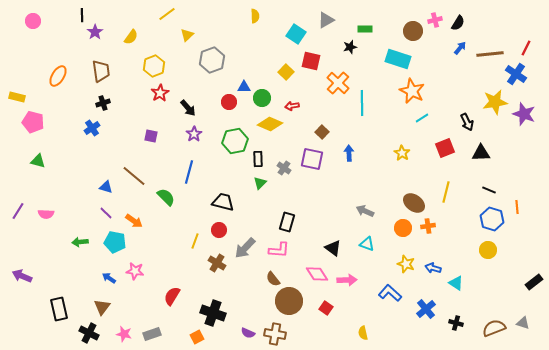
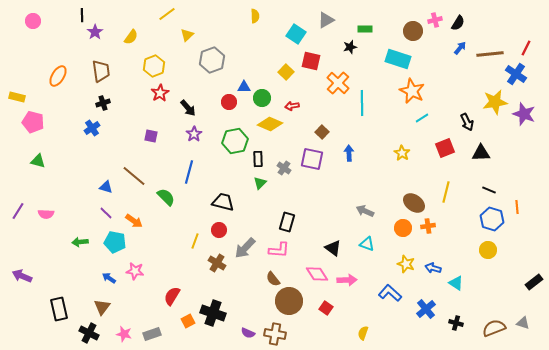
yellow semicircle at (363, 333): rotated 32 degrees clockwise
orange square at (197, 337): moved 9 px left, 16 px up
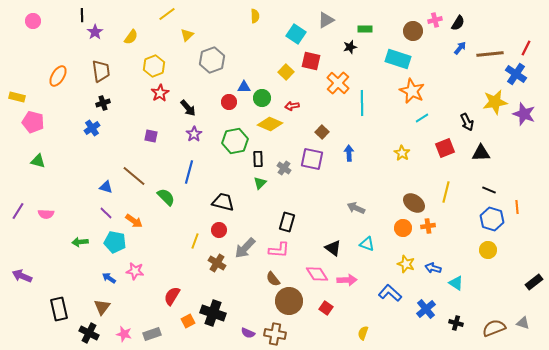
gray arrow at (365, 211): moved 9 px left, 3 px up
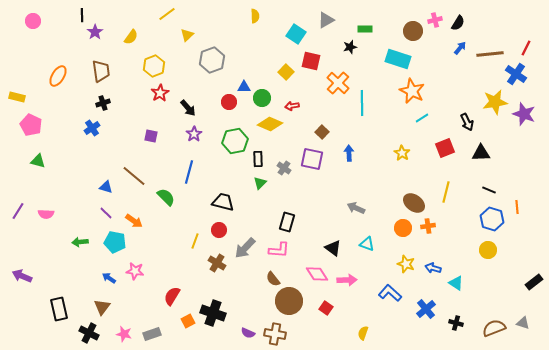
pink pentagon at (33, 122): moved 2 px left, 3 px down; rotated 10 degrees clockwise
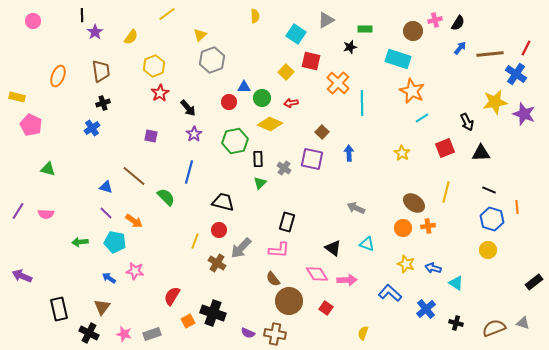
yellow triangle at (187, 35): moved 13 px right
orange ellipse at (58, 76): rotated 10 degrees counterclockwise
red arrow at (292, 106): moved 1 px left, 3 px up
green triangle at (38, 161): moved 10 px right, 8 px down
gray arrow at (245, 248): moved 4 px left
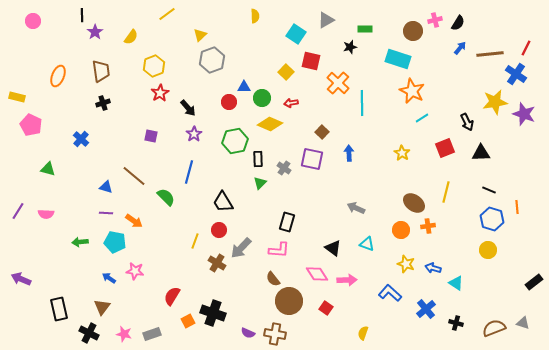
blue cross at (92, 128): moved 11 px left, 11 px down; rotated 14 degrees counterclockwise
black trapezoid at (223, 202): rotated 135 degrees counterclockwise
purple line at (106, 213): rotated 40 degrees counterclockwise
orange circle at (403, 228): moved 2 px left, 2 px down
purple arrow at (22, 276): moved 1 px left, 3 px down
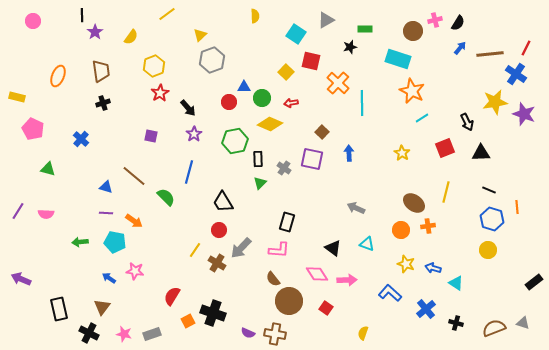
pink pentagon at (31, 125): moved 2 px right, 4 px down
yellow line at (195, 241): moved 9 px down; rotated 14 degrees clockwise
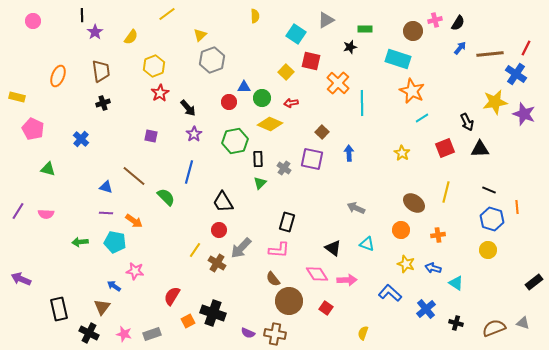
black triangle at (481, 153): moved 1 px left, 4 px up
orange cross at (428, 226): moved 10 px right, 9 px down
blue arrow at (109, 278): moved 5 px right, 8 px down
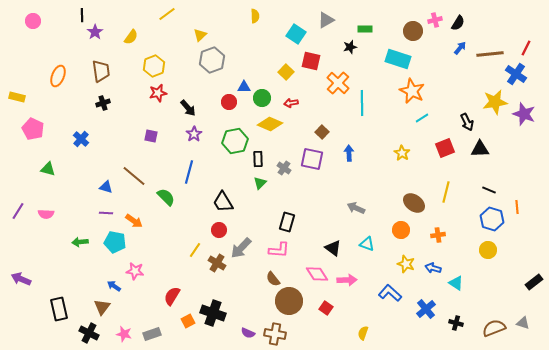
red star at (160, 93): moved 2 px left; rotated 18 degrees clockwise
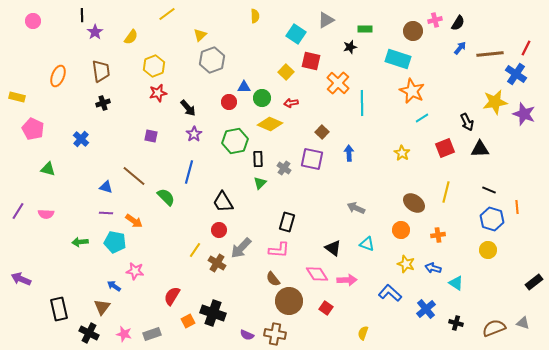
purple semicircle at (248, 333): moved 1 px left, 2 px down
